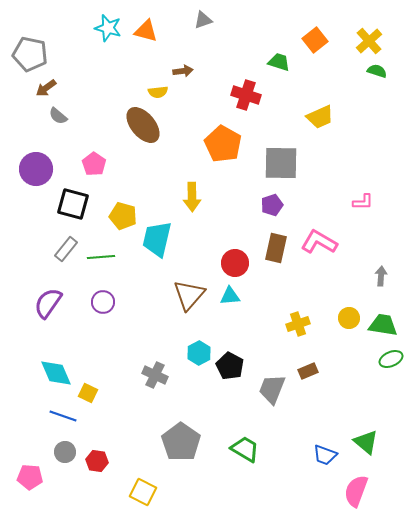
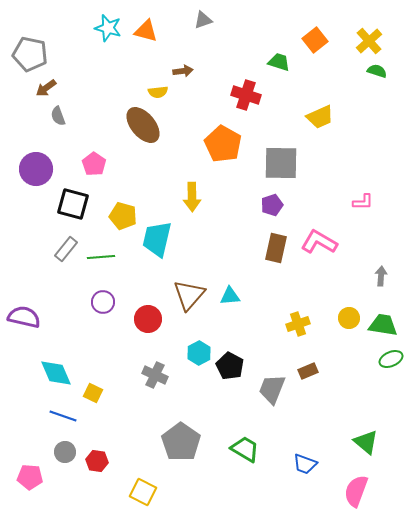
gray semicircle at (58, 116): rotated 30 degrees clockwise
red circle at (235, 263): moved 87 px left, 56 px down
purple semicircle at (48, 303): moved 24 px left, 14 px down; rotated 68 degrees clockwise
yellow square at (88, 393): moved 5 px right
blue trapezoid at (325, 455): moved 20 px left, 9 px down
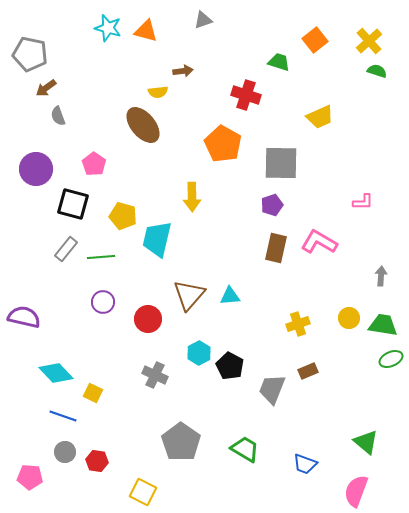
cyan diamond at (56, 373): rotated 20 degrees counterclockwise
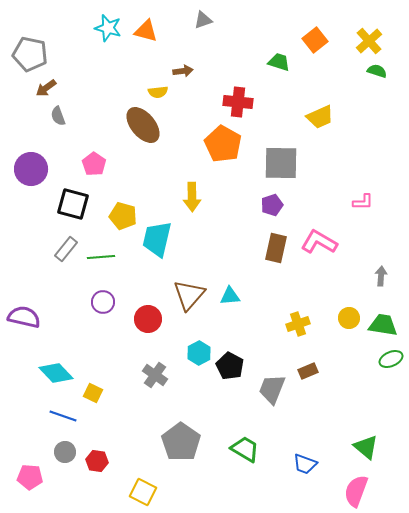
red cross at (246, 95): moved 8 px left, 7 px down; rotated 12 degrees counterclockwise
purple circle at (36, 169): moved 5 px left
gray cross at (155, 375): rotated 10 degrees clockwise
green triangle at (366, 442): moved 5 px down
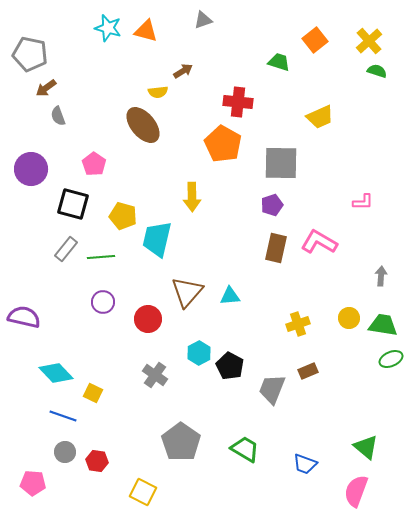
brown arrow at (183, 71): rotated 24 degrees counterclockwise
brown triangle at (189, 295): moved 2 px left, 3 px up
pink pentagon at (30, 477): moved 3 px right, 6 px down
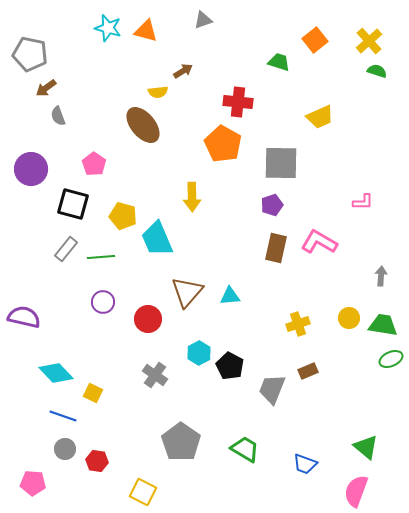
cyan trapezoid at (157, 239): rotated 36 degrees counterclockwise
gray circle at (65, 452): moved 3 px up
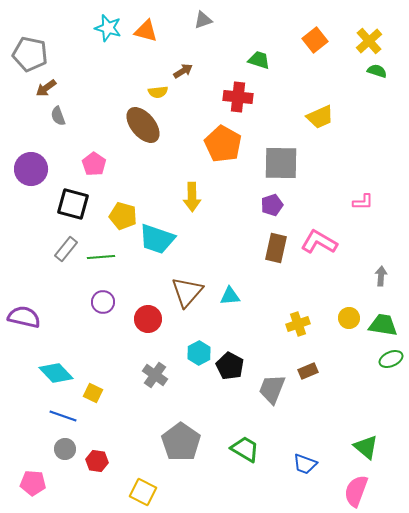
green trapezoid at (279, 62): moved 20 px left, 2 px up
red cross at (238, 102): moved 5 px up
cyan trapezoid at (157, 239): rotated 48 degrees counterclockwise
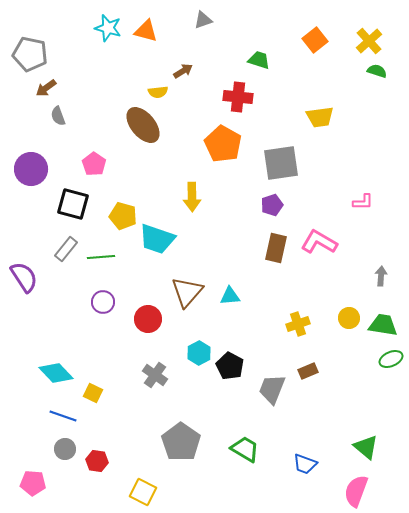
yellow trapezoid at (320, 117): rotated 16 degrees clockwise
gray square at (281, 163): rotated 9 degrees counterclockwise
purple semicircle at (24, 317): moved 40 px up; rotated 44 degrees clockwise
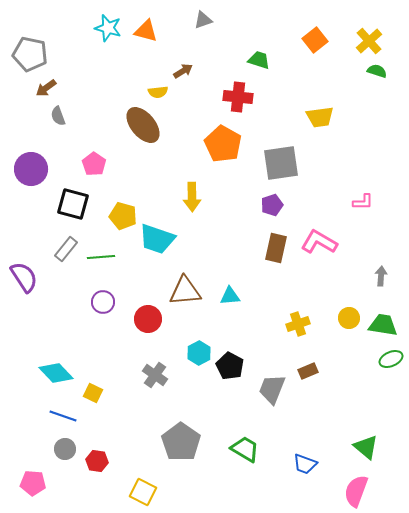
brown triangle at (187, 292): moved 2 px left, 1 px up; rotated 44 degrees clockwise
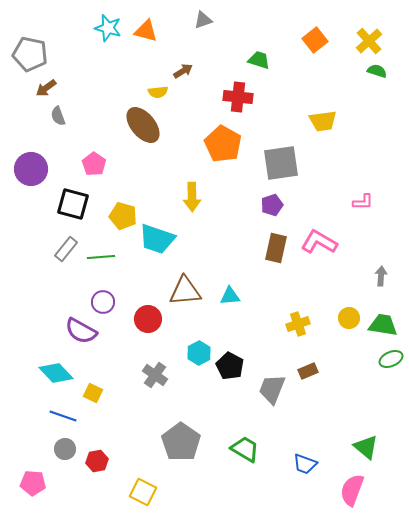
yellow trapezoid at (320, 117): moved 3 px right, 4 px down
purple semicircle at (24, 277): moved 57 px right, 54 px down; rotated 152 degrees clockwise
red hexagon at (97, 461): rotated 20 degrees counterclockwise
pink semicircle at (356, 491): moved 4 px left, 1 px up
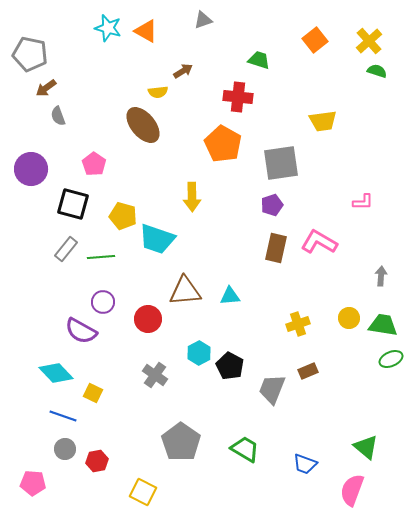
orange triangle at (146, 31): rotated 15 degrees clockwise
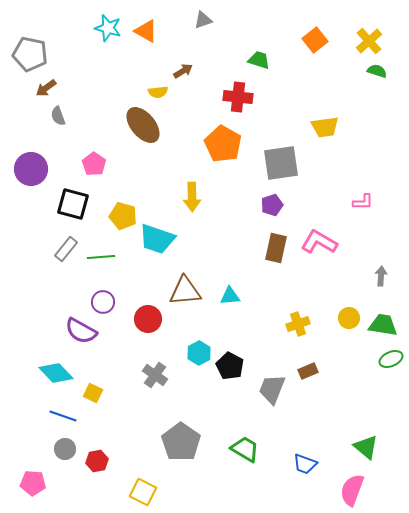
yellow trapezoid at (323, 121): moved 2 px right, 6 px down
